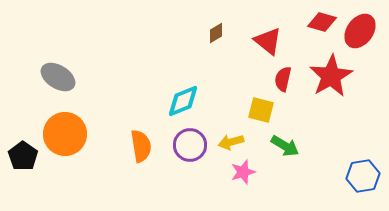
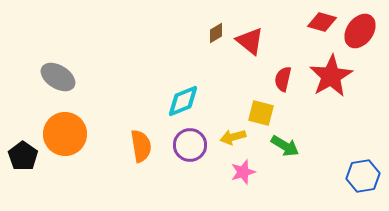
red triangle: moved 18 px left
yellow square: moved 3 px down
yellow arrow: moved 2 px right, 5 px up
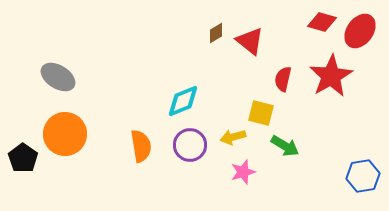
black pentagon: moved 2 px down
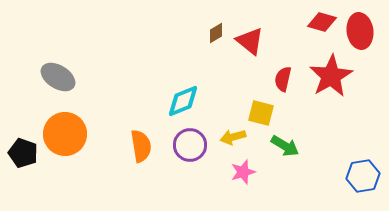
red ellipse: rotated 44 degrees counterclockwise
black pentagon: moved 5 px up; rotated 16 degrees counterclockwise
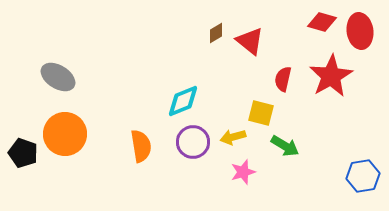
purple circle: moved 3 px right, 3 px up
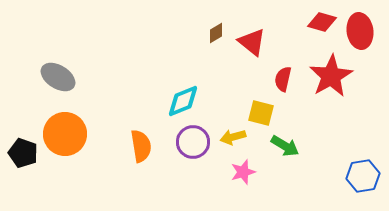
red triangle: moved 2 px right, 1 px down
